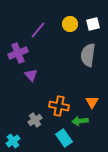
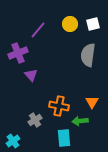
cyan rectangle: rotated 30 degrees clockwise
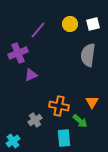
purple triangle: rotated 48 degrees clockwise
green arrow: rotated 133 degrees counterclockwise
